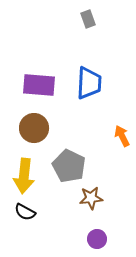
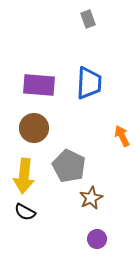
brown star: rotated 20 degrees counterclockwise
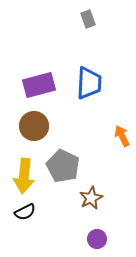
purple rectangle: rotated 20 degrees counterclockwise
brown circle: moved 2 px up
gray pentagon: moved 6 px left
black semicircle: rotated 55 degrees counterclockwise
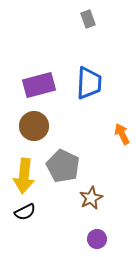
orange arrow: moved 2 px up
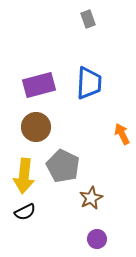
brown circle: moved 2 px right, 1 px down
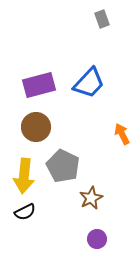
gray rectangle: moved 14 px right
blue trapezoid: rotated 40 degrees clockwise
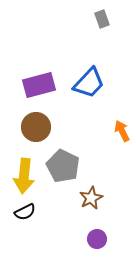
orange arrow: moved 3 px up
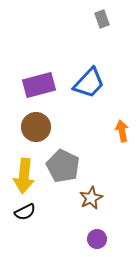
orange arrow: rotated 15 degrees clockwise
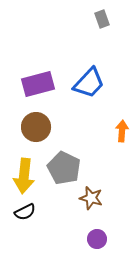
purple rectangle: moved 1 px left, 1 px up
orange arrow: rotated 15 degrees clockwise
gray pentagon: moved 1 px right, 2 px down
brown star: rotated 30 degrees counterclockwise
